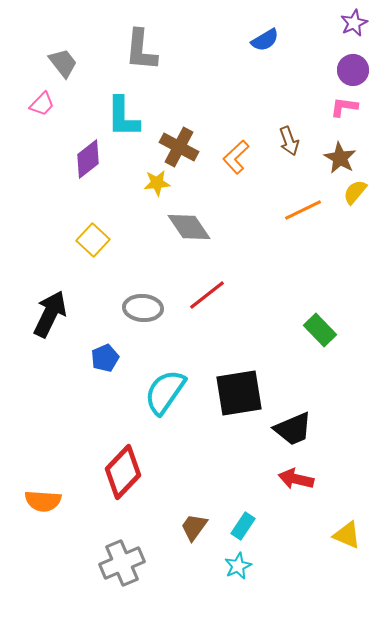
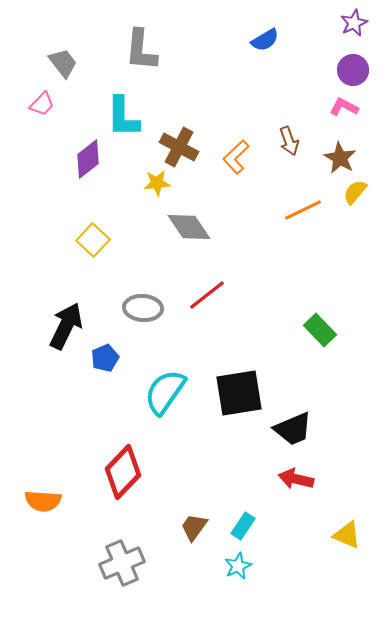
pink L-shape: rotated 20 degrees clockwise
black arrow: moved 16 px right, 12 px down
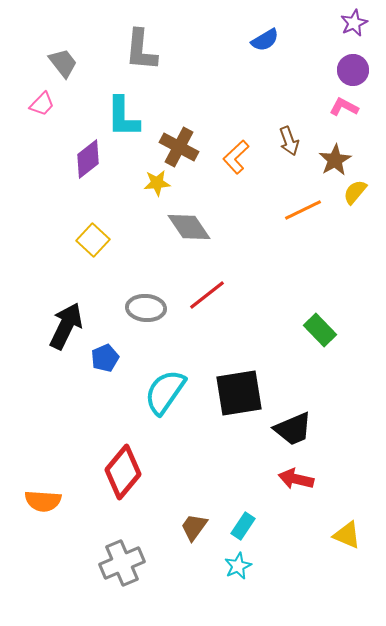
brown star: moved 5 px left, 2 px down; rotated 12 degrees clockwise
gray ellipse: moved 3 px right
red diamond: rotated 4 degrees counterclockwise
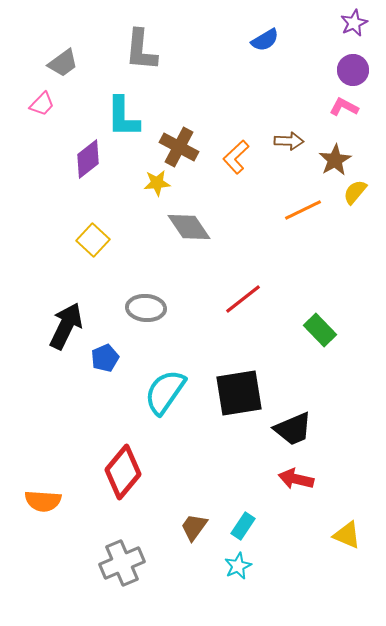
gray trapezoid: rotated 92 degrees clockwise
brown arrow: rotated 68 degrees counterclockwise
red line: moved 36 px right, 4 px down
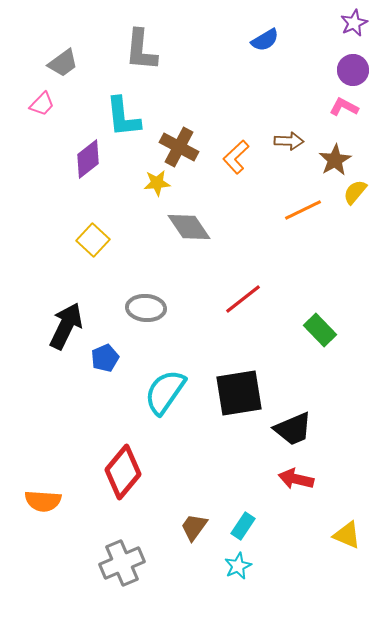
cyan L-shape: rotated 6 degrees counterclockwise
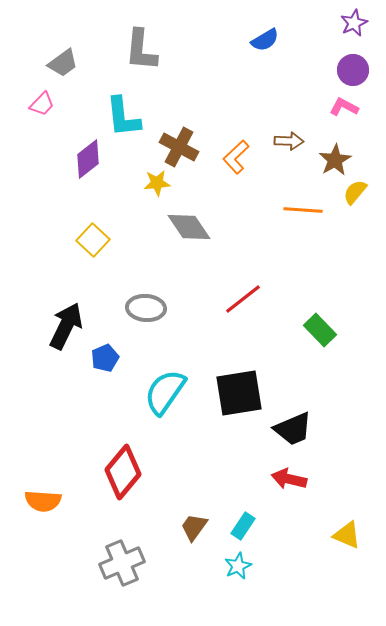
orange line: rotated 30 degrees clockwise
red arrow: moved 7 px left
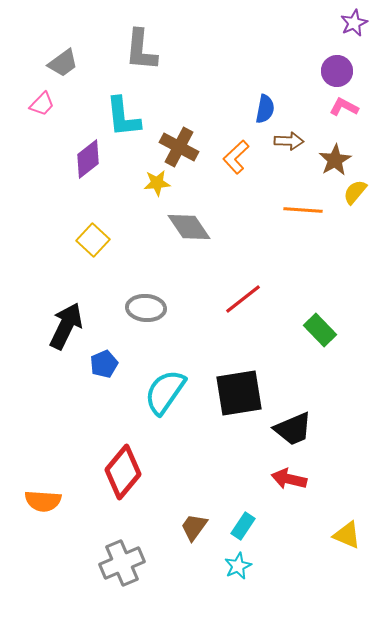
blue semicircle: moved 69 px down; rotated 48 degrees counterclockwise
purple circle: moved 16 px left, 1 px down
blue pentagon: moved 1 px left, 6 px down
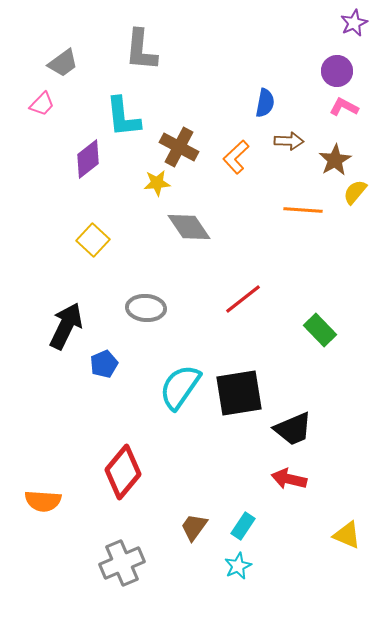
blue semicircle: moved 6 px up
cyan semicircle: moved 15 px right, 5 px up
